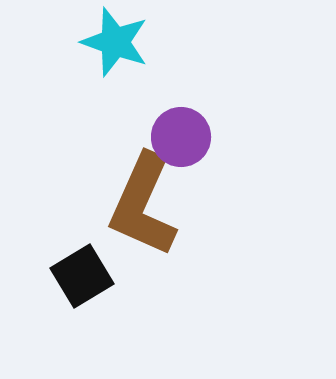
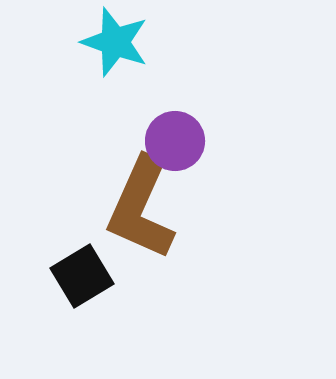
purple circle: moved 6 px left, 4 px down
brown L-shape: moved 2 px left, 3 px down
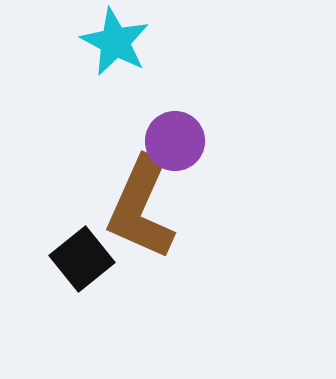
cyan star: rotated 8 degrees clockwise
black square: moved 17 px up; rotated 8 degrees counterclockwise
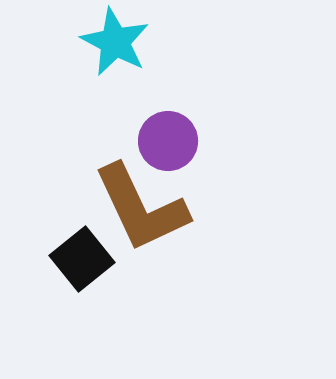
purple circle: moved 7 px left
brown L-shape: rotated 49 degrees counterclockwise
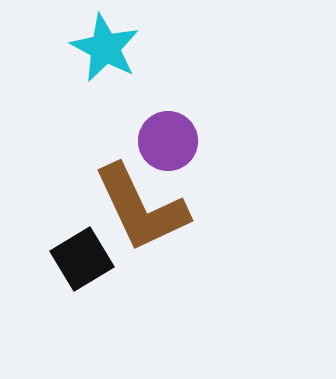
cyan star: moved 10 px left, 6 px down
black square: rotated 8 degrees clockwise
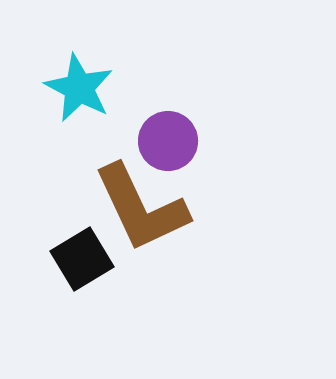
cyan star: moved 26 px left, 40 px down
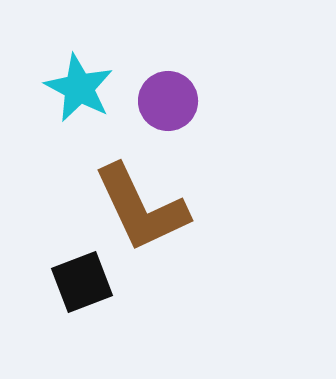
purple circle: moved 40 px up
black square: moved 23 px down; rotated 10 degrees clockwise
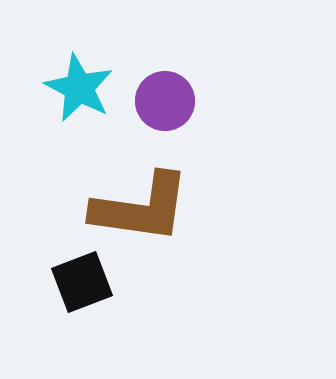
purple circle: moved 3 px left
brown L-shape: rotated 57 degrees counterclockwise
